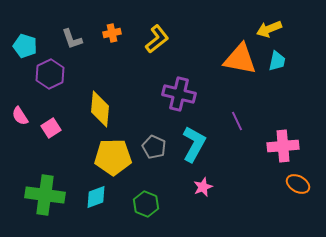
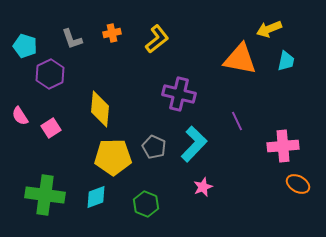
cyan trapezoid: moved 9 px right
cyan L-shape: rotated 15 degrees clockwise
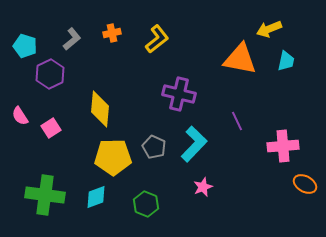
gray L-shape: rotated 110 degrees counterclockwise
orange ellipse: moved 7 px right
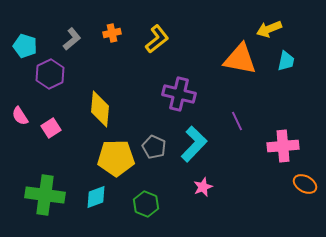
yellow pentagon: moved 3 px right, 1 px down
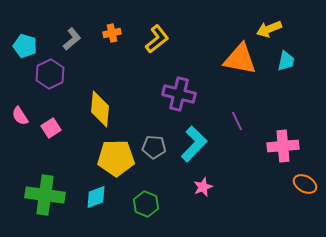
gray pentagon: rotated 20 degrees counterclockwise
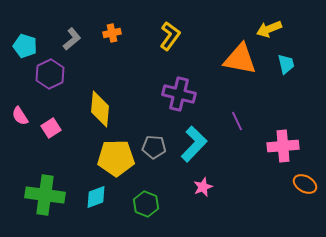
yellow L-shape: moved 13 px right, 3 px up; rotated 16 degrees counterclockwise
cyan trapezoid: moved 3 px down; rotated 25 degrees counterclockwise
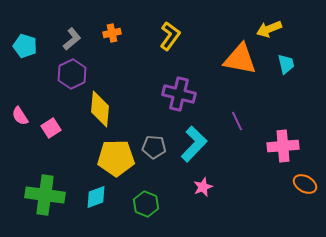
purple hexagon: moved 22 px right
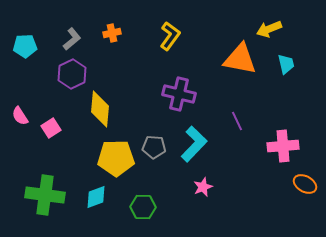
cyan pentagon: rotated 20 degrees counterclockwise
green hexagon: moved 3 px left, 3 px down; rotated 20 degrees counterclockwise
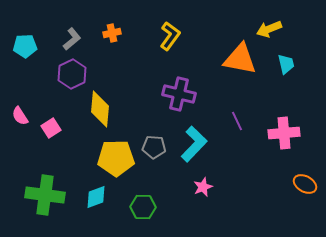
pink cross: moved 1 px right, 13 px up
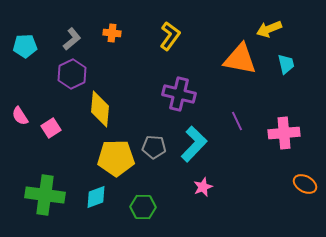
orange cross: rotated 18 degrees clockwise
